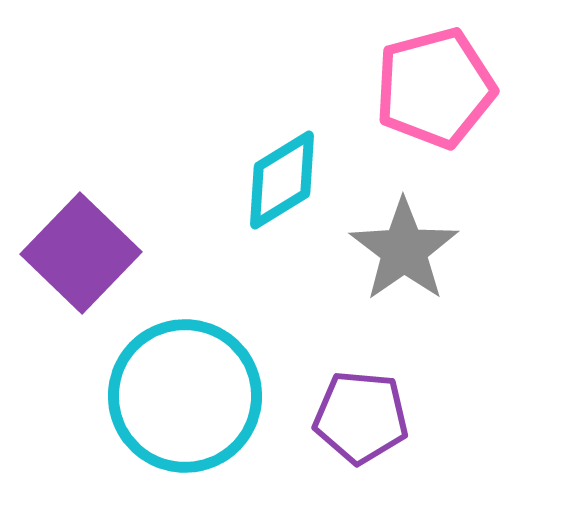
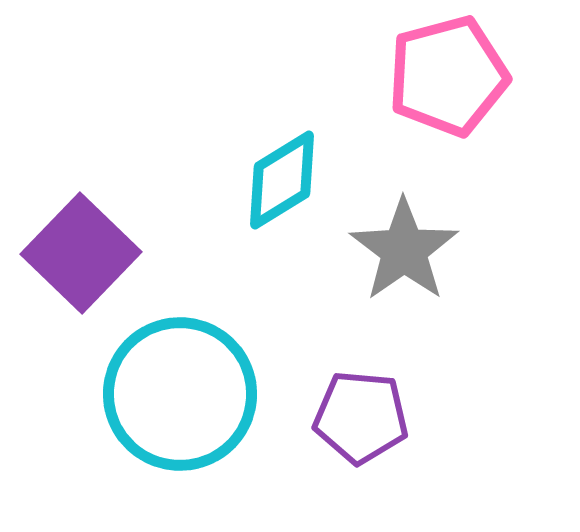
pink pentagon: moved 13 px right, 12 px up
cyan circle: moved 5 px left, 2 px up
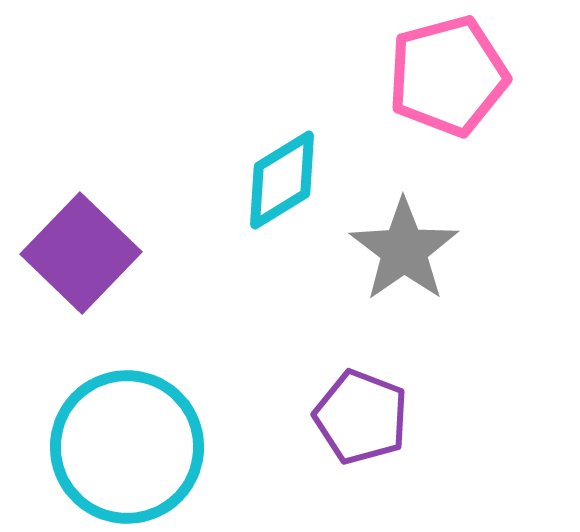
cyan circle: moved 53 px left, 53 px down
purple pentagon: rotated 16 degrees clockwise
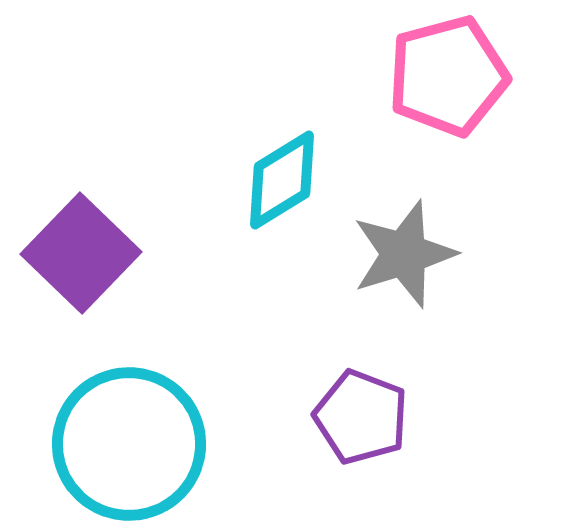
gray star: moved 4 px down; rotated 18 degrees clockwise
cyan circle: moved 2 px right, 3 px up
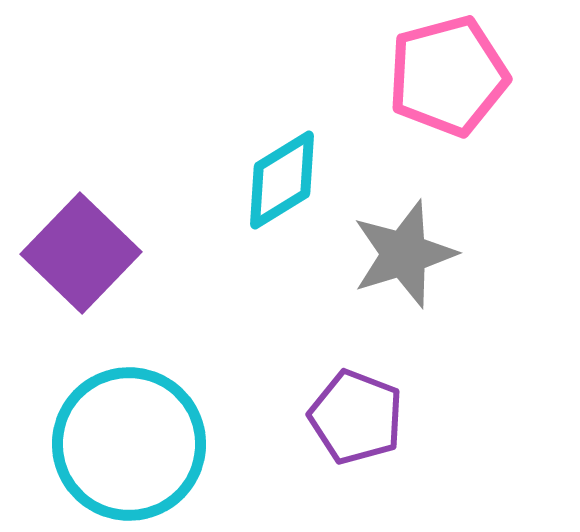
purple pentagon: moved 5 px left
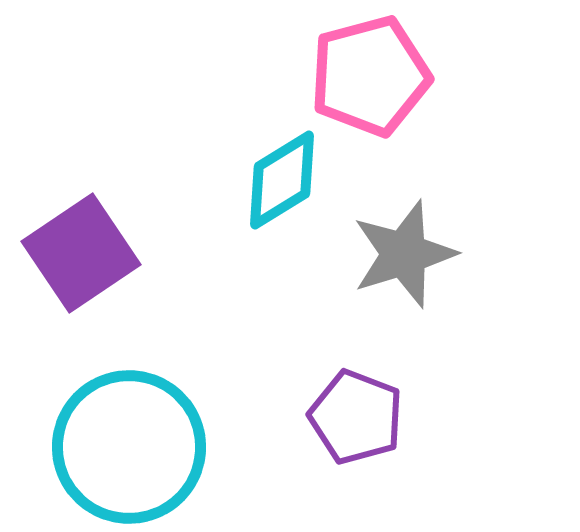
pink pentagon: moved 78 px left
purple square: rotated 12 degrees clockwise
cyan circle: moved 3 px down
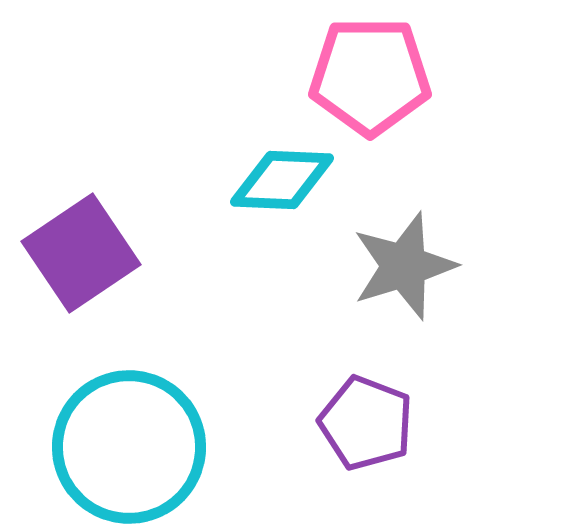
pink pentagon: rotated 15 degrees clockwise
cyan diamond: rotated 34 degrees clockwise
gray star: moved 12 px down
purple pentagon: moved 10 px right, 6 px down
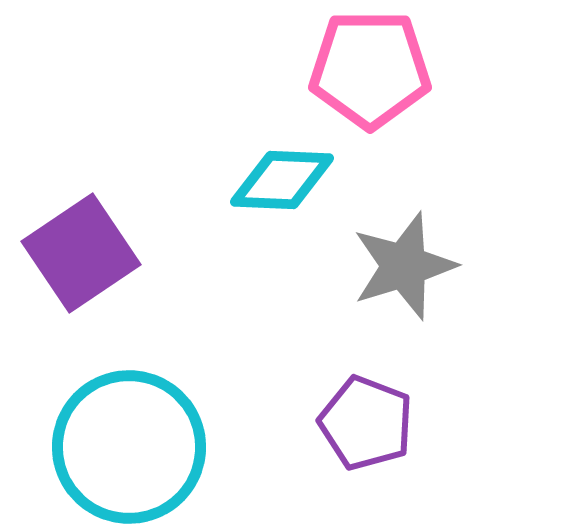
pink pentagon: moved 7 px up
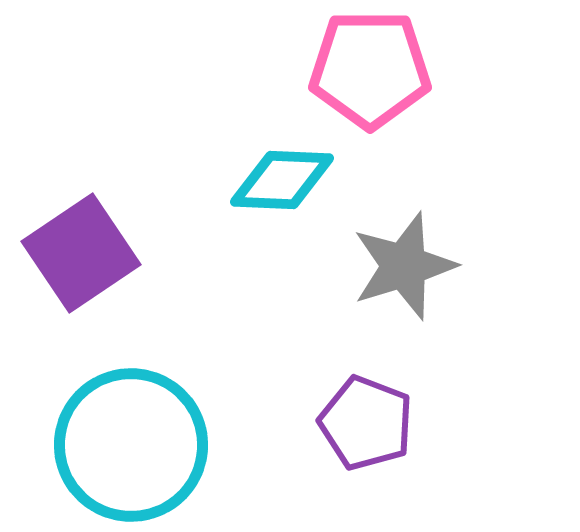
cyan circle: moved 2 px right, 2 px up
